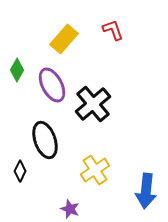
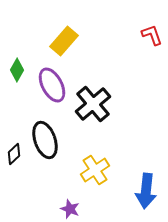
red L-shape: moved 39 px right, 5 px down
yellow rectangle: moved 2 px down
black diamond: moved 6 px left, 17 px up; rotated 20 degrees clockwise
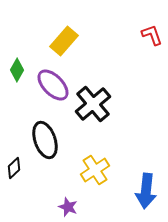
purple ellipse: moved 1 px right; rotated 16 degrees counterclockwise
black diamond: moved 14 px down
purple star: moved 2 px left, 2 px up
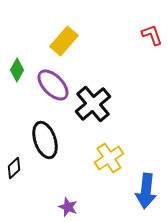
yellow cross: moved 14 px right, 12 px up
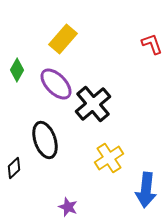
red L-shape: moved 9 px down
yellow rectangle: moved 1 px left, 2 px up
purple ellipse: moved 3 px right, 1 px up
blue arrow: moved 1 px up
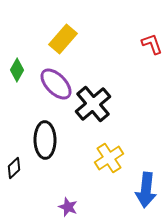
black ellipse: rotated 18 degrees clockwise
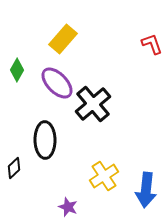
purple ellipse: moved 1 px right, 1 px up
yellow cross: moved 5 px left, 18 px down
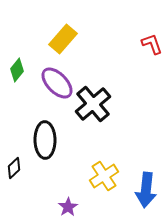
green diamond: rotated 10 degrees clockwise
purple star: rotated 18 degrees clockwise
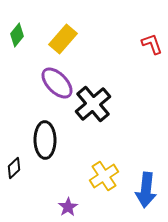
green diamond: moved 35 px up
